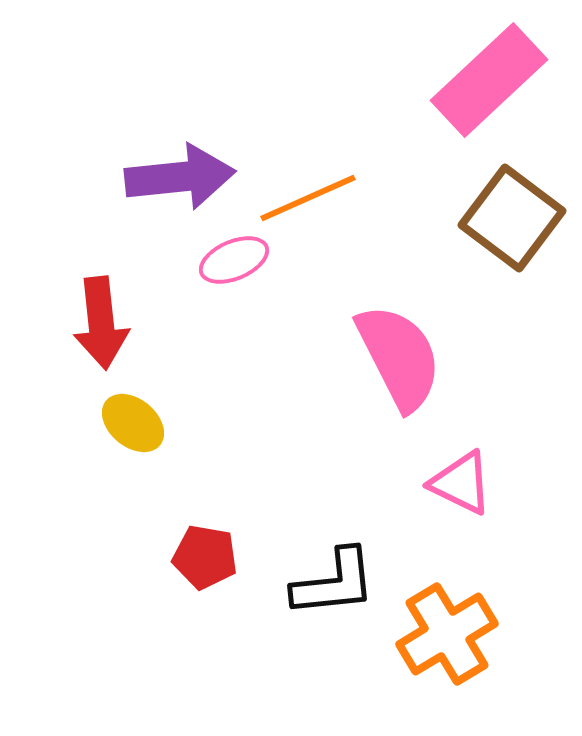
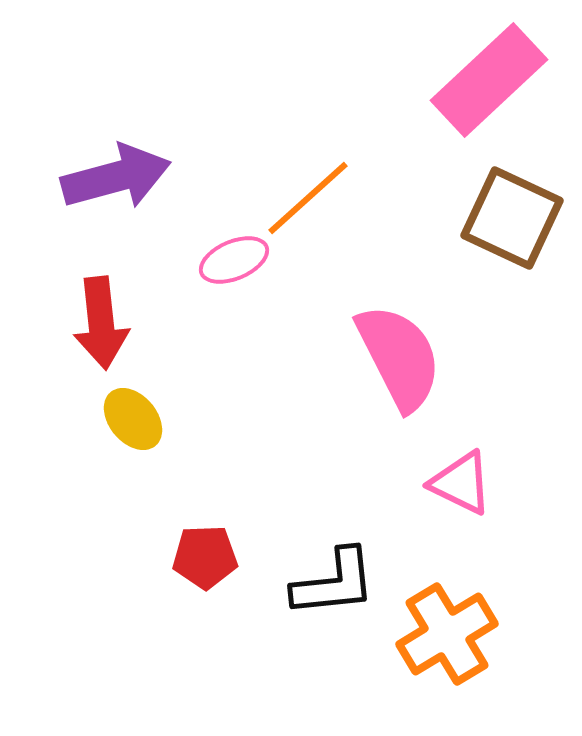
purple arrow: moved 64 px left; rotated 9 degrees counterclockwise
orange line: rotated 18 degrees counterclockwise
brown square: rotated 12 degrees counterclockwise
yellow ellipse: moved 4 px up; rotated 10 degrees clockwise
red pentagon: rotated 12 degrees counterclockwise
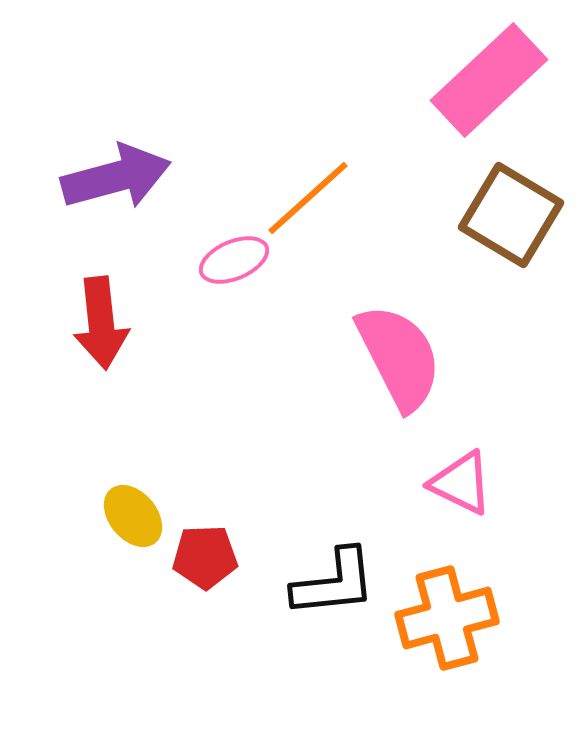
brown square: moved 1 px left, 3 px up; rotated 6 degrees clockwise
yellow ellipse: moved 97 px down
orange cross: moved 16 px up; rotated 16 degrees clockwise
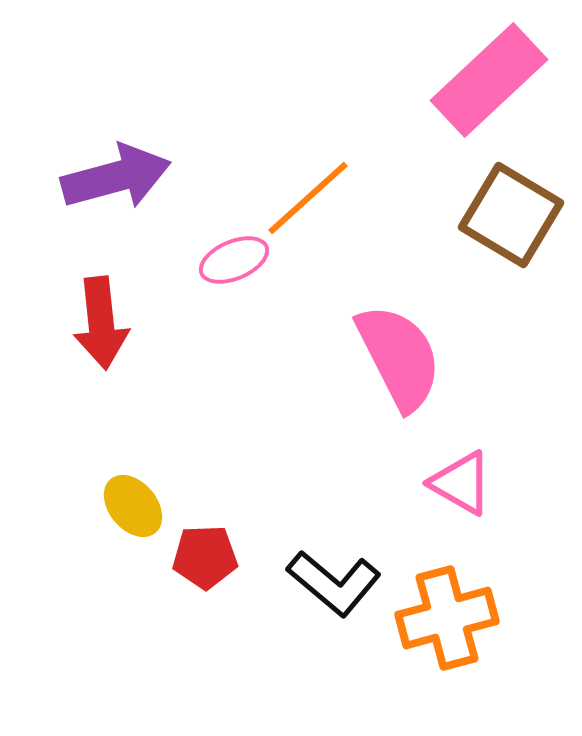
pink triangle: rotated 4 degrees clockwise
yellow ellipse: moved 10 px up
black L-shape: rotated 46 degrees clockwise
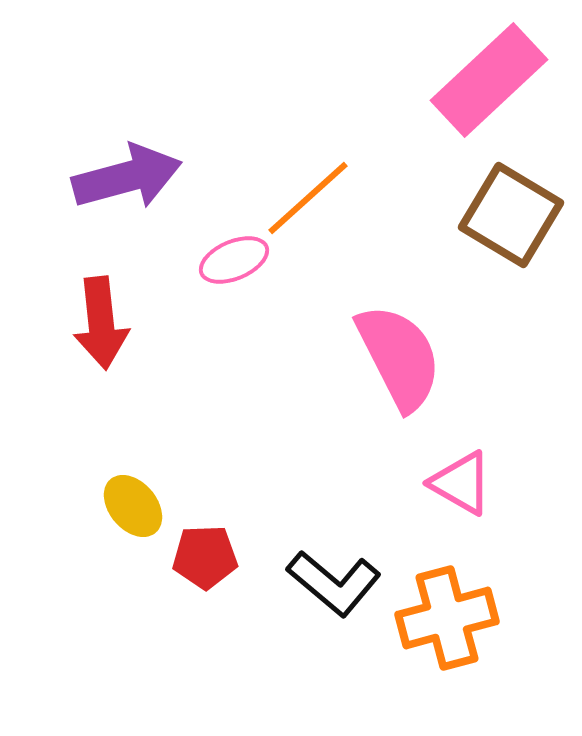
purple arrow: moved 11 px right
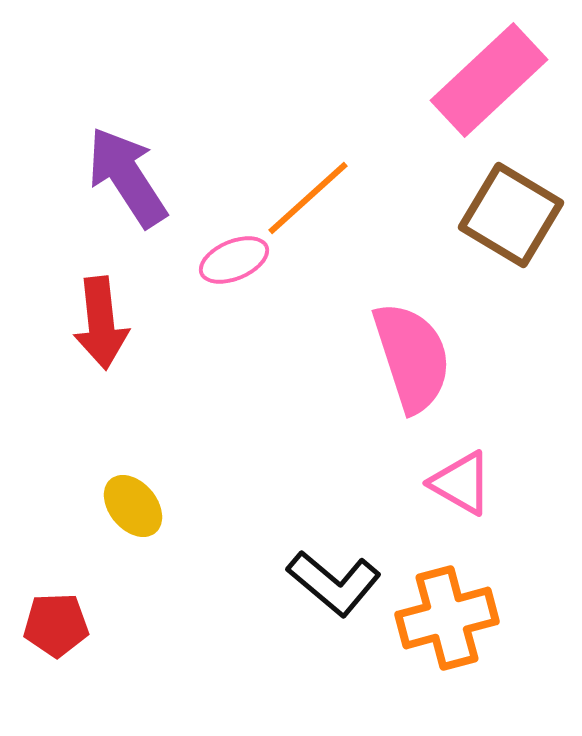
purple arrow: rotated 108 degrees counterclockwise
pink semicircle: moved 13 px right; rotated 9 degrees clockwise
red pentagon: moved 149 px left, 68 px down
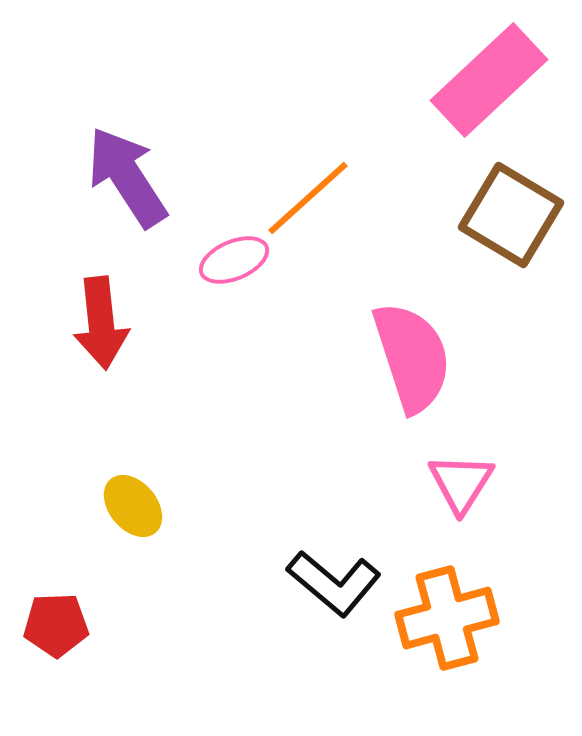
pink triangle: rotated 32 degrees clockwise
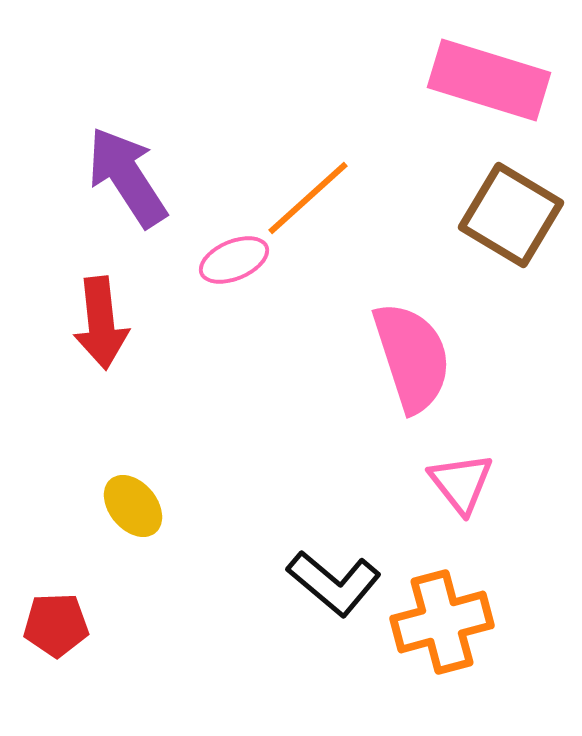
pink rectangle: rotated 60 degrees clockwise
pink triangle: rotated 10 degrees counterclockwise
orange cross: moved 5 px left, 4 px down
